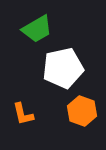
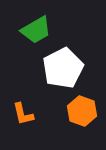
green trapezoid: moved 1 px left, 1 px down
white pentagon: rotated 15 degrees counterclockwise
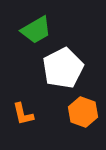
orange hexagon: moved 1 px right, 1 px down
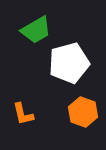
white pentagon: moved 6 px right, 5 px up; rotated 12 degrees clockwise
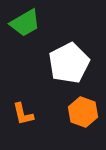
green trapezoid: moved 11 px left, 7 px up
white pentagon: rotated 12 degrees counterclockwise
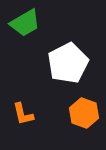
white pentagon: moved 1 px left
orange hexagon: moved 1 px right, 1 px down
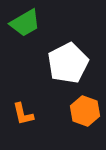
orange hexagon: moved 1 px right, 2 px up
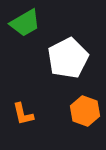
white pentagon: moved 5 px up
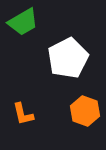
green trapezoid: moved 2 px left, 1 px up
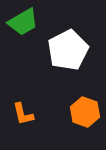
white pentagon: moved 8 px up
orange hexagon: moved 1 px down
